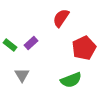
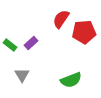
red semicircle: moved 1 px down
red pentagon: moved 16 px up; rotated 20 degrees clockwise
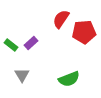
green rectangle: moved 1 px right
green semicircle: moved 2 px left, 1 px up
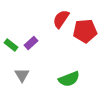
red pentagon: moved 1 px right, 1 px up
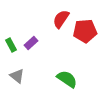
green rectangle: rotated 24 degrees clockwise
gray triangle: moved 5 px left, 1 px down; rotated 21 degrees counterclockwise
green semicircle: moved 2 px left; rotated 125 degrees counterclockwise
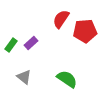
green rectangle: rotated 64 degrees clockwise
gray triangle: moved 7 px right, 1 px down
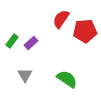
green rectangle: moved 1 px right, 4 px up
gray triangle: moved 1 px right, 2 px up; rotated 21 degrees clockwise
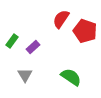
red pentagon: rotated 25 degrees clockwise
purple rectangle: moved 2 px right, 4 px down
green semicircle: moved 4 px right, 2 px up
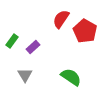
red pentagon: rotated 10 degrees clockwise
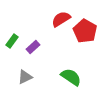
red semicircle: rotated 24 degrees clockwise
gray triangle: moved 2 px down; rotated 35 degrees clockwise
